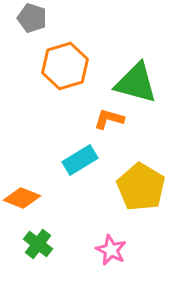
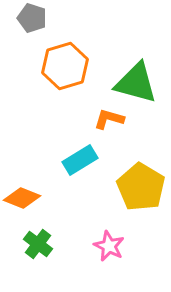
pink star: moved 2 px left, 4 px up
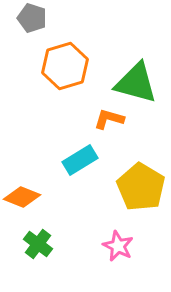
orange diamond: moved 1 px up
pink star: moved 9 px right
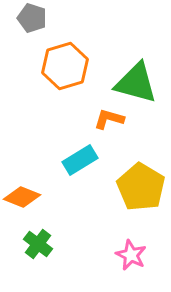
pink star: moved 13 px right, 9 px down
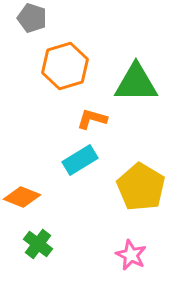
green triangle: rotated 15 degrees counterclockwise
orange L-shape: moved 17 px left
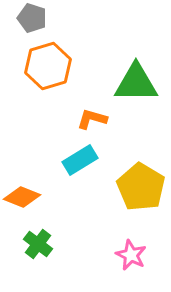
orange hexagon: moved 17 px left
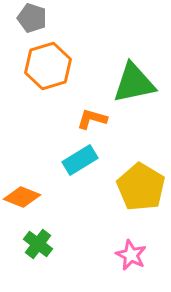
green triangle: moved 2 px left; rotated 12 degrees counterclockwise
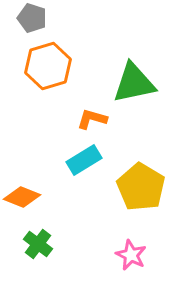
cyan rectangle: moved 4 px right
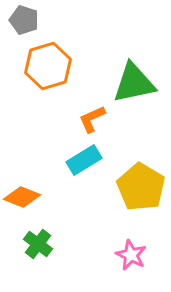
gray pentagon: moved 8 px left, 2 px down
orange L-shape: rotated 40 degrees counterclockwise
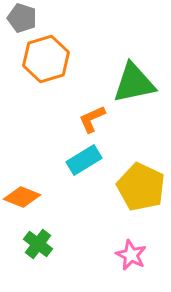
gray pentagon: moved 2 px left, 2 px up
orange hexagon: moved 2 px left, 7 px up
yellow pentagon: rotated 6 degrees counterclockwise
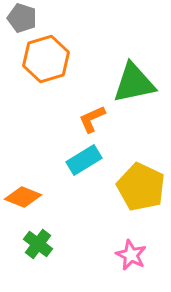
orange diamond: moved 1 px right
